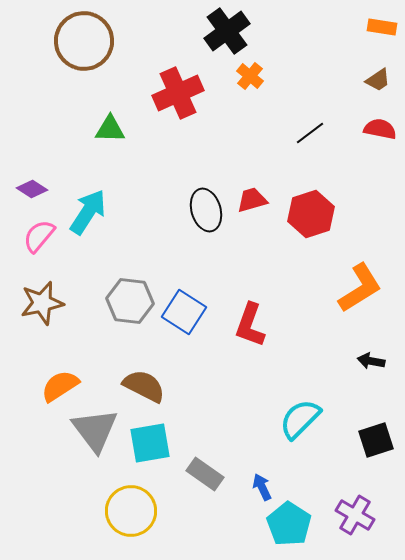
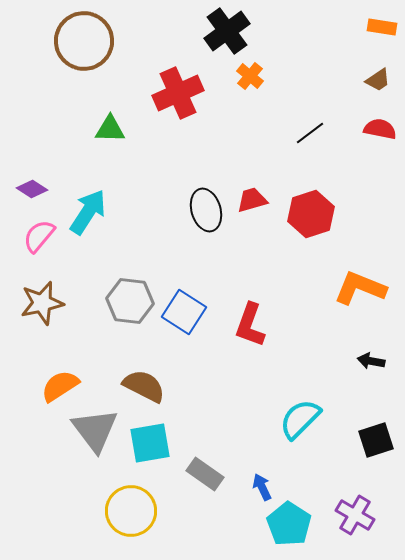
orange L-shape: rotated 126 degrees counterclockwise
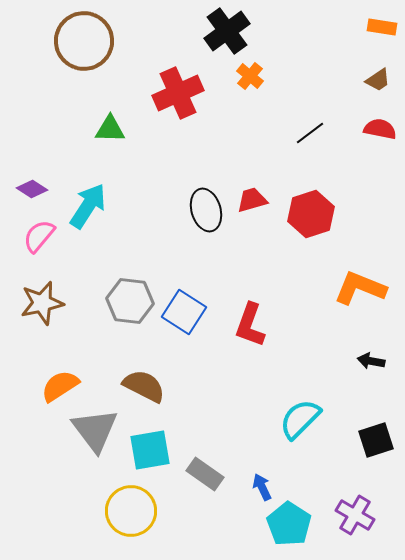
cyan arrow: moved 6 px up
cyan square: moved 7 px down
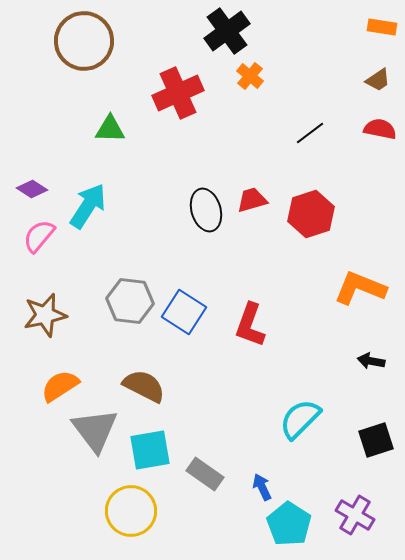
brown star: moved 3 px right, 12 px down
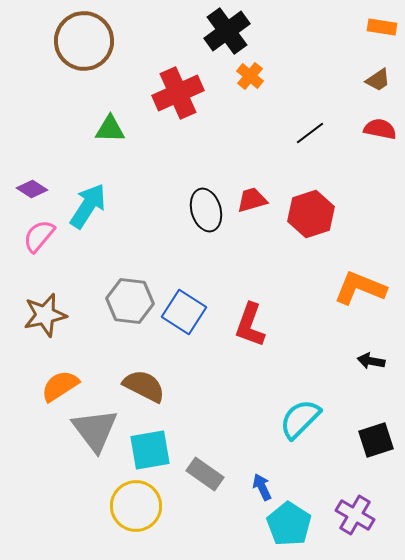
yellow circle: moved 5 px right, 5 px up
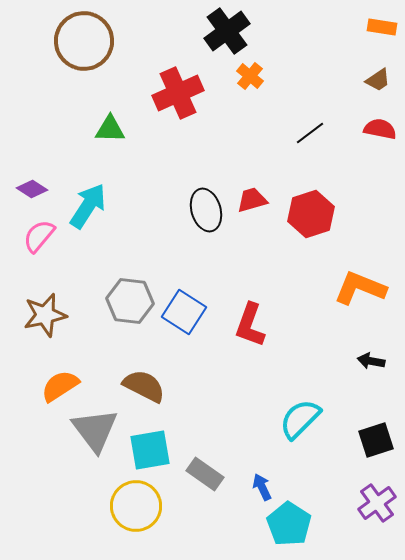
purple cross: moved 22 px right, 12 px up; rotated 24 degrees clockwise
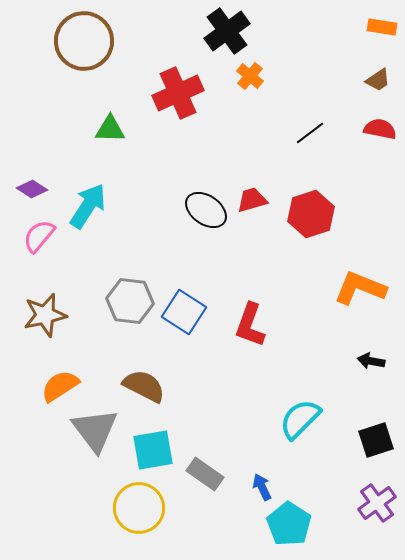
black ellipse: rotated 39 degrees counterclockwise
cyan square: moved 3 px right
yellow circle: moved 3 px right, 2 px down
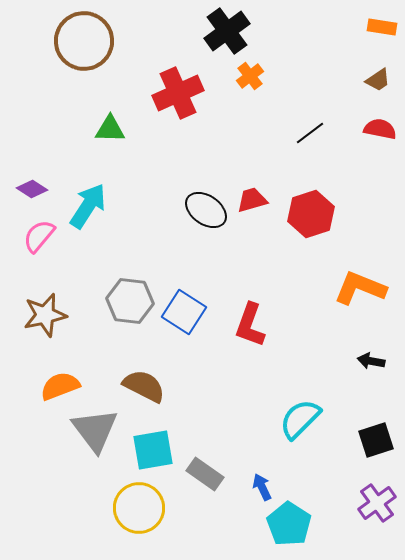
orange cross: rotated 12 degrees clockwise
orange semicircle: rotated 12 degrees clockwise
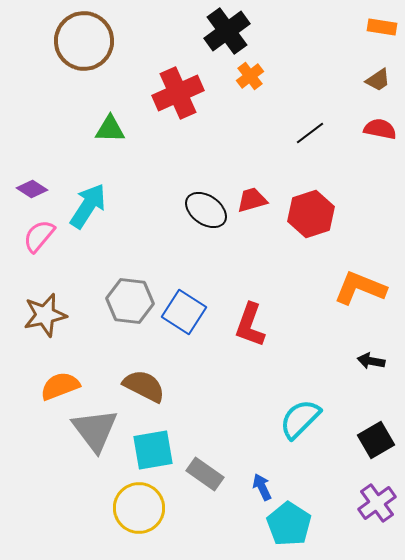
black square: rotated 12 degrees counterclockwise
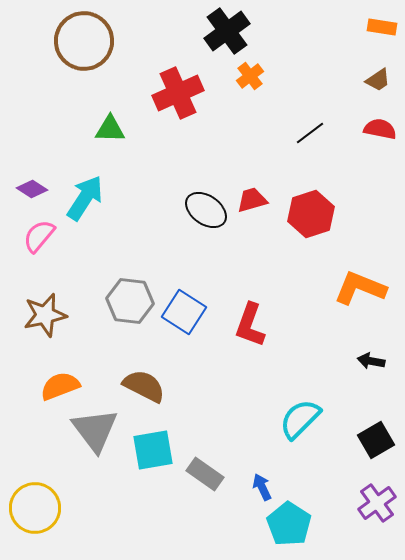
cyan arrow: moved 3 px left, 8 px up
yellow circle: moved 104 px left
